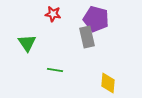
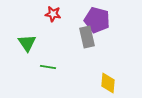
purple pentagon: moved 1 px right, 1 px down
green line: moved 7 px left, 3 px up
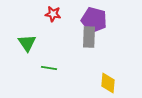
purple pentagon: moved 3 px left
gray rectangle: moved 2 px right; rotated 15 degrees clockwise
green line: moved 1 px right, 1 px down
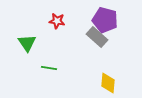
red star: moved 4 px right, 7 px down
purple pentagon: moved 11 px right
gray rectangle: moved 8 px right; rotated 50 degrees counterclockwise
